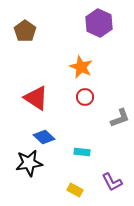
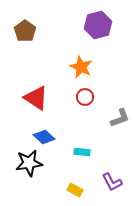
purple hexagon: moved 1 px left, 2 px down; rotated 20 degrees clockwise
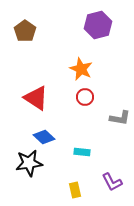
orange star: moved 2 px down
gray L-shape: rotated 30 degrees clockwise
yellow rectangle: rotated 49 degrees clockwise
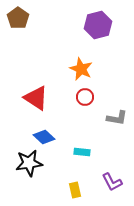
brown pentagon: moved 7 px left, 13 px up
gray L-shape: moved 3 px left
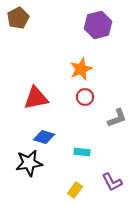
brown pentagon: rotated 10 degrees clockwise
orange star: rotated 25 degrees clockwise
red triangle: rotated 44 degrees counterclockwise
gray L-shape: rotated 30 degrees counterclockwise
blue diamond: rotated 25 degrees counterclockwise
yellow rectangle: rotated 49 degrees clockwise
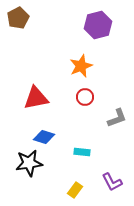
orange star: moved 3 px up
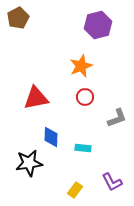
blue diamond: moved 7 px right; rotated 75 degrees clockwise
cyan rectangle: moved 1 px right, 4 px up
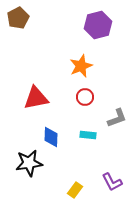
cyan rectangle: moved 5 px right, 13 px up
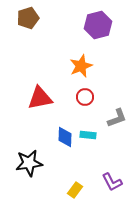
brown pentagon: moved 10 px right; rotated 10 degrees clockwise
red triangle: moved 4 px right
blue diamond: moved 14 px right
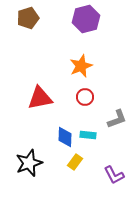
purple hexagon: moved 12 px left, 6 px up
gray L-shape: moved 1 px down
black star: rotated 12 degrees counterclockwise
purple L-shape: moved 2 px right, 7 px up
yellow rectangle: moved 28 px up
